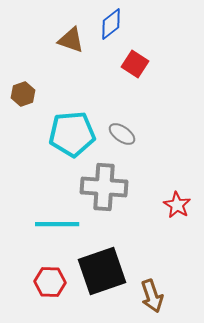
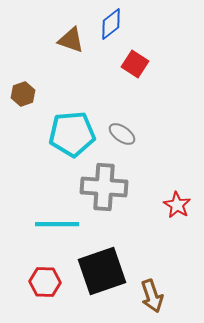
red hexagon: moved 5 px left
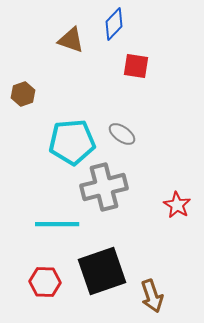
blue diamond: moved 3 px right; rotated 8 degrees counterclockwise
red square: moved 1 px right, 2 px down; rotated 24 degrees counterclockwise
cyan pentagon: moved 8 px down
gray cross: rotated 18 degrees counterclockwise
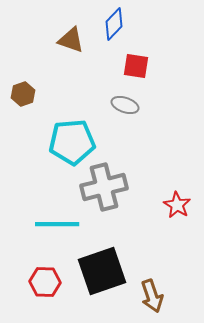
gray ellipse: moved 3 px right, 29 px up; rotated 16 degrees counterclockwise
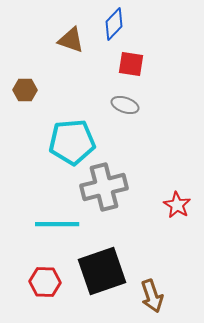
red square: moved 5 px left, 2 px up
brown hexagon: moved 2 px right, 4 px up; rotated 20 degrees clockwise
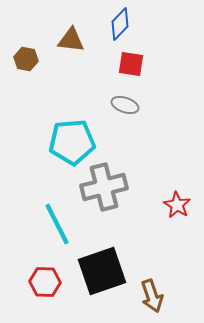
blue diamond: moved 6 px right
brown triangle: rotated 12 degrees counterclockwise
brown hexagon: moved 1 px right, 31 px up; rotated 10 degrees clockwise
cyan line: rotated 63 degrees clockwise
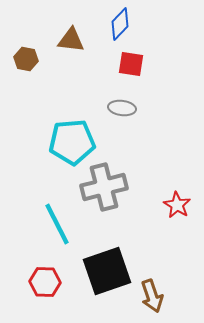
gray ellipse: moved 3 px left, 3 px down; rotated 12 degrees counterclockwise
black square: moved 5 px right
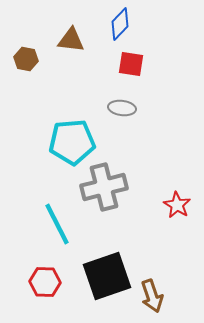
black square: moved 5 px down
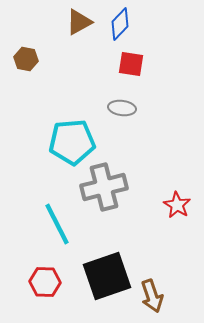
brown triangle: moved 8 px right, 18 px up; rotated 36 degrees counterclockwise
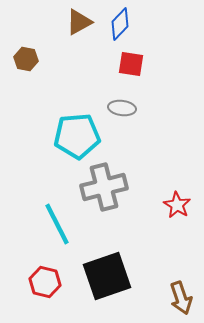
cyan pentagon: moved 5 px right, 6 px up
red hexagon: rotated 12 degrees clockwise
brown arrow: moved 29 px right, 2 px down
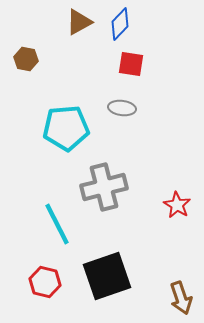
cyan pentagon: moved 11 px left, 8 px up
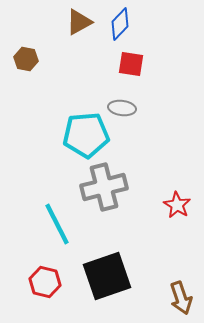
cyan pentagon: moved 20 px right, 7 px down
